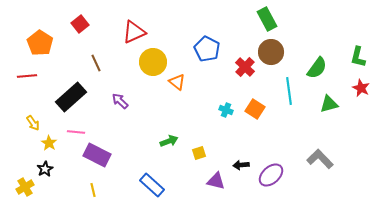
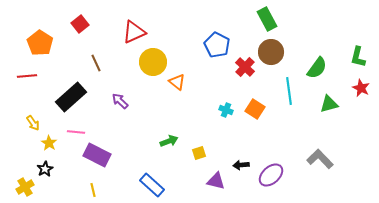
blue pentagon: moved 10 px right, 4 px up
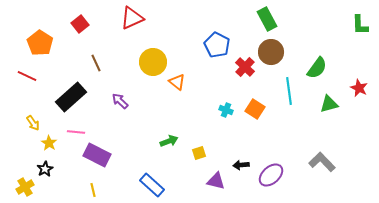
red triangle: moved 2 px left, 14 px up
green L-shape: moved 2 px right, 32 px up; rotated 15 degrees counterclockwise
red line: rotated 30 degrees clockwise
red star: moved 2 px left
gray L-shape: moved 2 px right, 3 px down
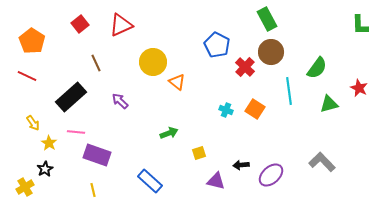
red triangle: moved 11 px left, 7 px down
orange pentagon: moved 8 px left, 2 px up
green arrow: moved 8 px up
purple rectangle: rotated 8 degrees counterclockwise
blue rectangle: moved 2 px left, 4 px up
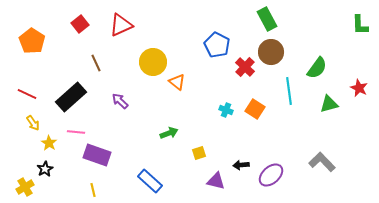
red line: moved 18 px down
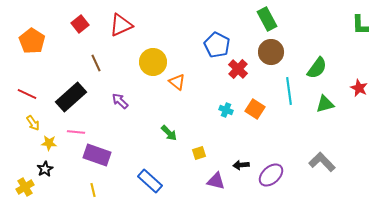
red cross: moved 7 px left, 2 px down
green triangle: moved 4 px left
green arrow: rotated 66 degrees clockwise
yellow star: rotated 28 degrees counterclockwise
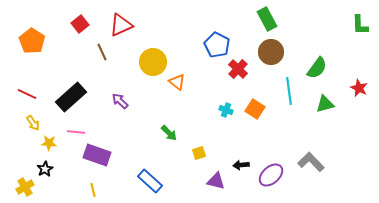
brown line: moved 6 px right, 11 px up
gray L-shape: moved 11 px left
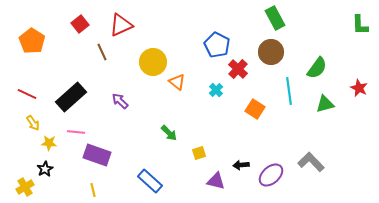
green rectangle: moved 8 px right, 1 px up
cyan cross: moved 10 px left, 20 px up; rotated 24 degrees clockwise
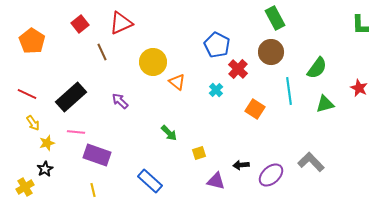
red triangle: moved 2 px up
yellow star: moved 2 px left; rotated 21 degrees counterclockwise
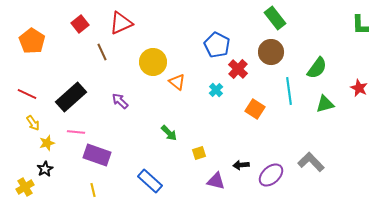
green rectangle: rotated 10 degrees counterclockwise
